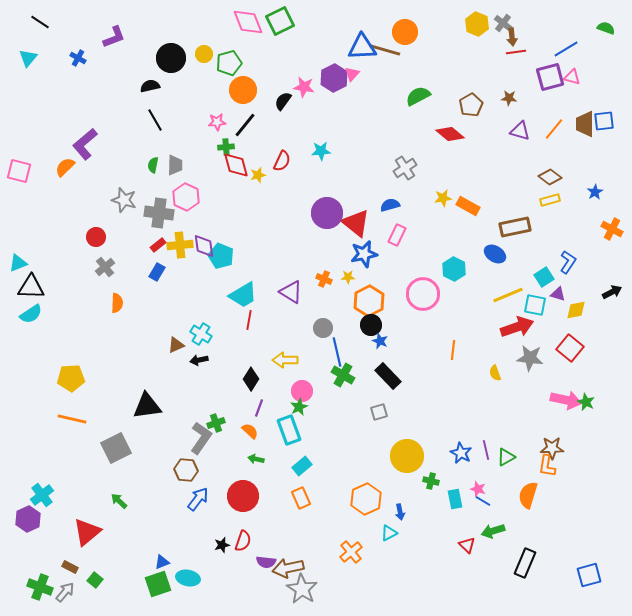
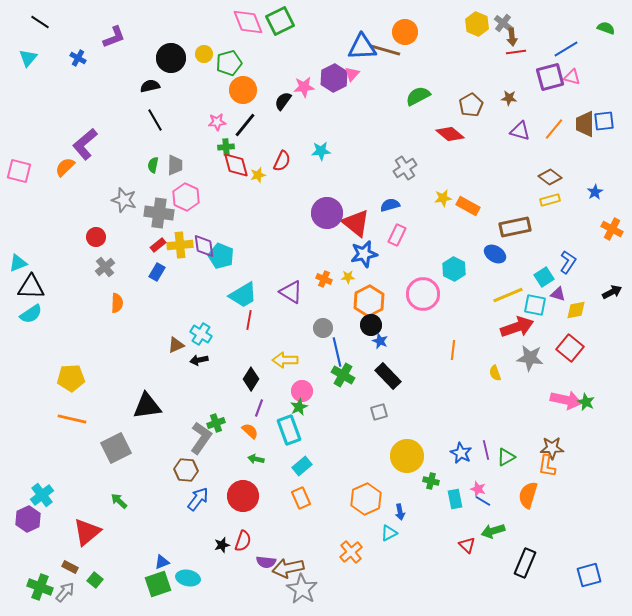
pink star at (304, 87): rotated 15 degrees counterclockwise
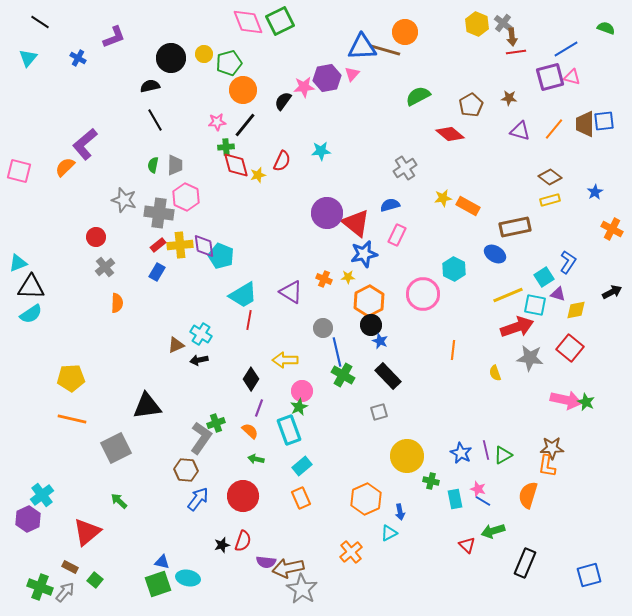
purple hexagon at (334, 78): moved 7 px left; rotated 16 degrees clockwise
green triangle at (506, 457): moved 3 px left, 2 px up
blue triangle at (162, 562): rotated 35 degrees clockwise
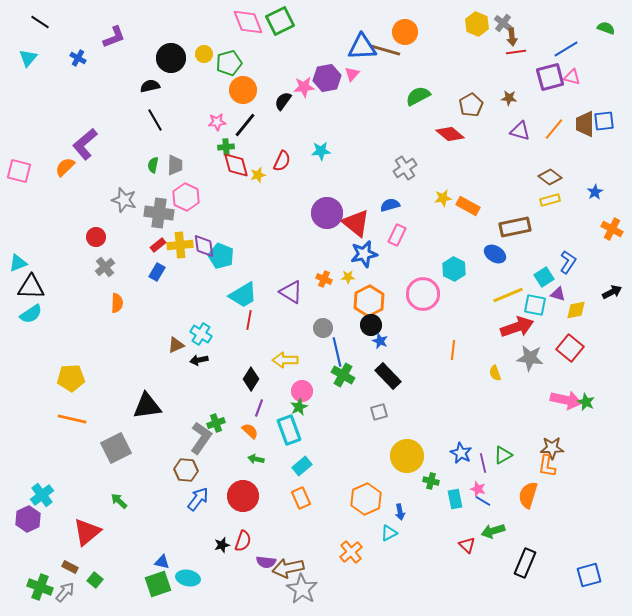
purple line at (486, 450): moved 3 px left, 13 px down
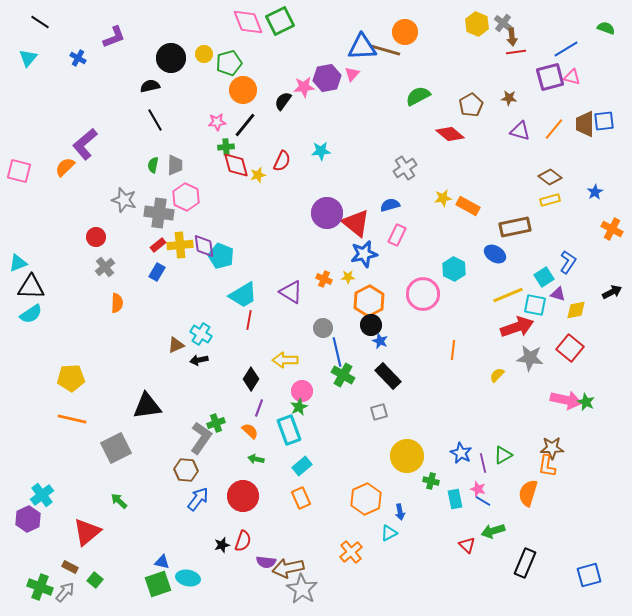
yellow semicircle at (495, 373): moved 2 px right, 2 px down; rotated 63 degrees clockwise
orange semicircle at (528, 495): moved 2 px up
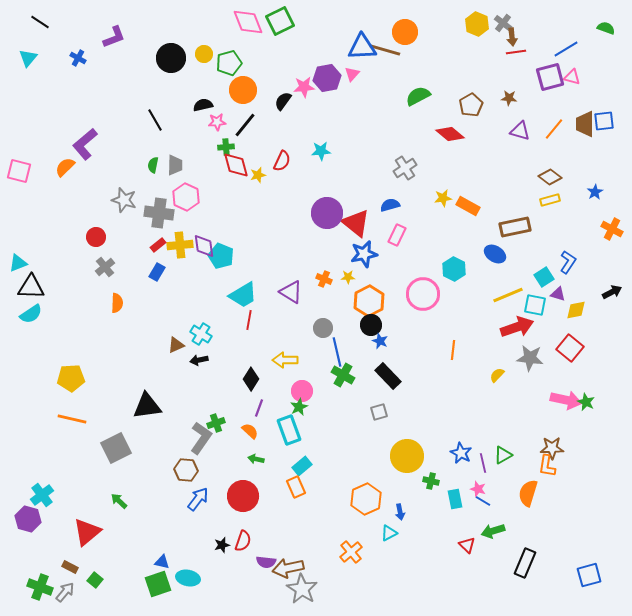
black semicircle at (150, 86): moved 53 px right, 19 px down
orange rectangle at (301, 498): moved 5 px left, 11 px up
purple hexagon at (28, 519): rotated 20 degrees counterclockwise
